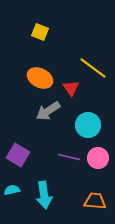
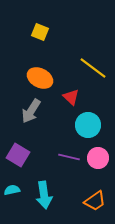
red triangle: moved 9 px down; rotated 12 degrees counterclockwise
gray arrow: moved 17 px left; rotated 25 degrees counterclockwise
orange trapezoid: rotated 140 degrees clockwise
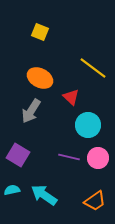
cyan arrow: rotated 132 degrees clockwise
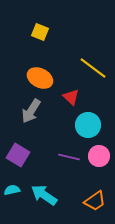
pink circle: moved 1 px right, 2 px up
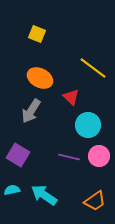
yellow square: moved 3 px left, 2 px down
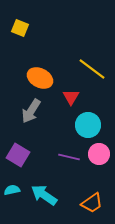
yellow square: moved 17 px left, 6 px up
yellow line: moved 1 px left, 1 px down
red triangle: rotated 18 degrees clockwise
pink circle: moved 2 px up
orange trapezoid: moved 3 px left, 2 px down
